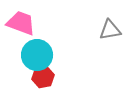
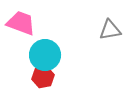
cyan circle: moved 8 px right
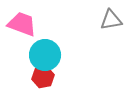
pink trapezoid: moved 1 px right, 1 px down
gray triangle: moved 1 px right, 10 px up
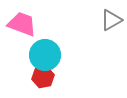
gray triangle: rotated 20 degrees counterclockwise
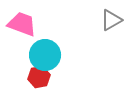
red hexagon: moved 4 px left
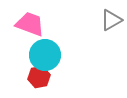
pink trapezoid: moved 8 px right
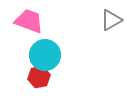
pink trapezoid: moved 1 px left, 3 px up
